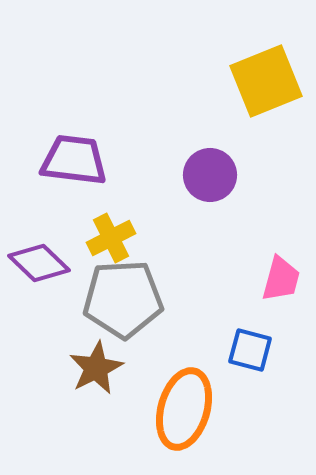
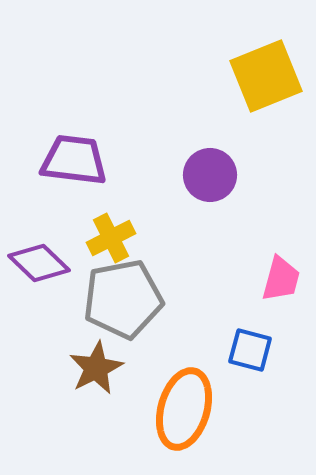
yellow square: moved 5 px up
gray pentagon: rotated 8 degrees counterclockwise
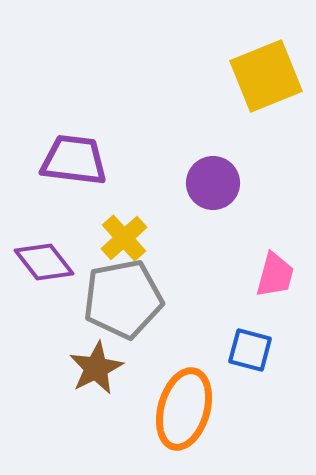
purple circle: moved 3 px right, 8 px down
yellow cross: moved 13 px right; rotated 15 degrees counterclockwise
purple diamond: moved 5 px right, 1 px up; rotated 8 degrees clockwise
pink trapezoid: moved 6 px left, 4 px up
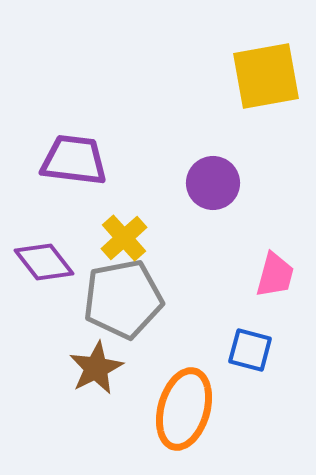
yellow square: rotated 12 degrees clockwise
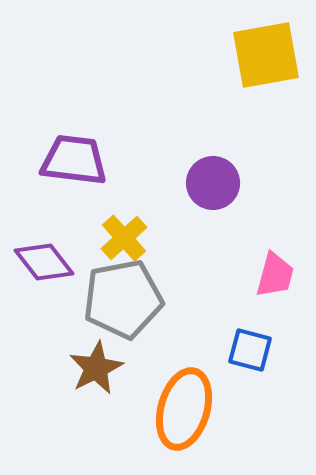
yellow square: moved 21 px up
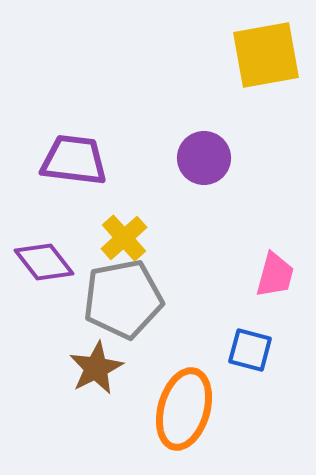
purple circle: moved 9 px left, 25 px up
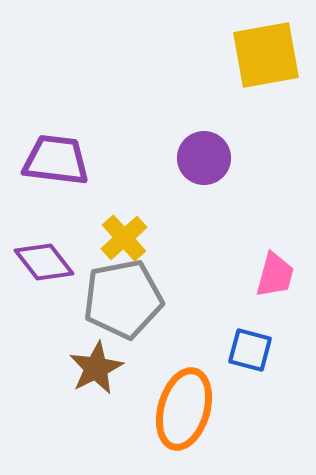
purple trapezoid: moved 18 px left
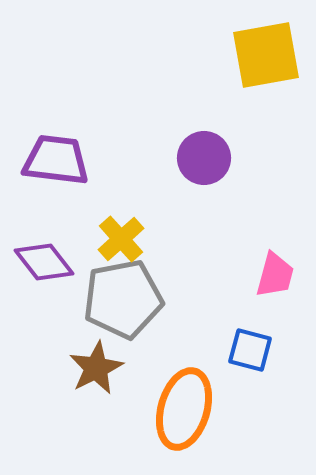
yellow cross: moved 3 px left, 1 px down
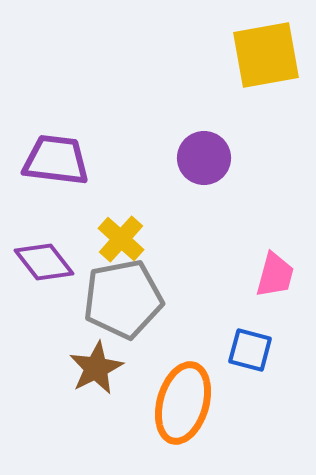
yellow cross: rotated 6 degrees counterclockwise
orange ellipse: moved 1 px left, 6 px up
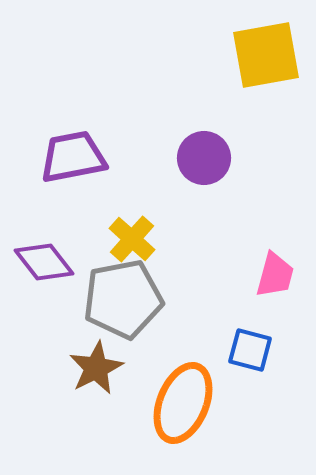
purple trapezoid: moved 17 px right, 3 px up; rotated 18 degrees counterclockwise
yellow cross: moved 11 px right
orange ellipse: rotated 6 degrees clockwise
